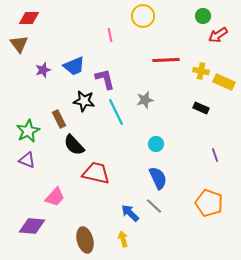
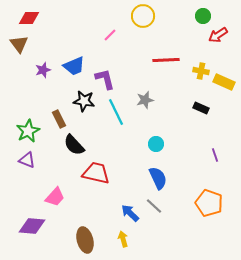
pink line: rotated 56 degrees clockwise
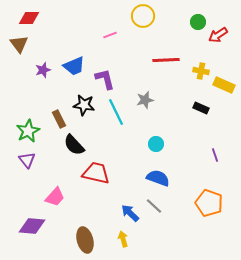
green circle: moved 5 px left, 6 px down
pink line: rotated 24 degrees clockwise
yellow rectangle: moved 3 px down
black star: moved 4 px down
purple triangle: rotated 30 degrees clockwise
blue semicircle: rotated 45 degrees counterclockwise
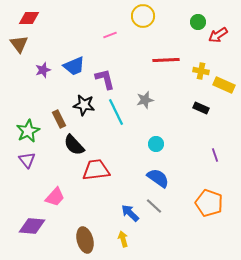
red trapezoid: moved 3 px up; rotated 20 degrees counterclockwise
blue semicircle: rotated 15 degrees clockwise
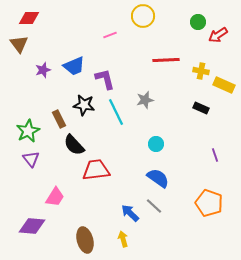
purple triangle: moved 4 px right, 1 px up
pink trapezoid: rotated 10 degrees counterclockwise
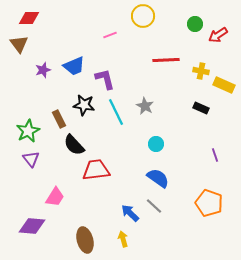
green circle: moved 3 px left, 2 px down
gray star: moved 6 px down; rotated 30 degrees counterclockwise
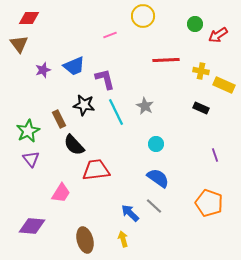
pink trapezoid: moved 6 px right, 4 px up
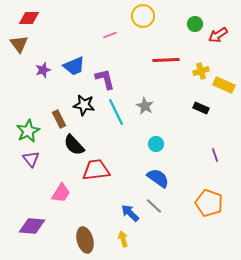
yellow cross: rotated 28 degrees counterclockwise
